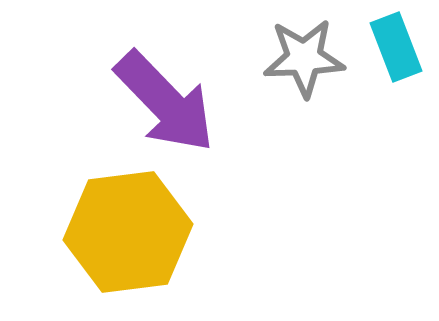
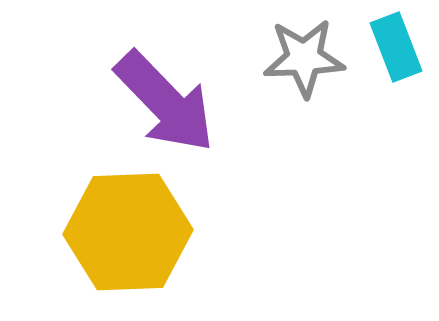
yellow hexagon: rotated 5 degrees clockwise
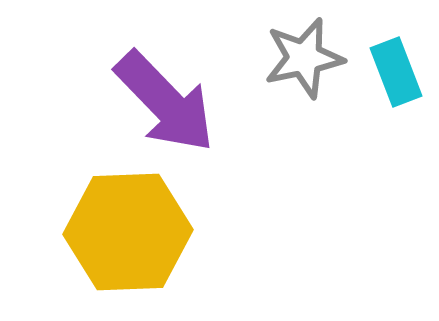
cyan rectangle: moved 25 px down
gray star: rotated 10 degrees counterclockwise
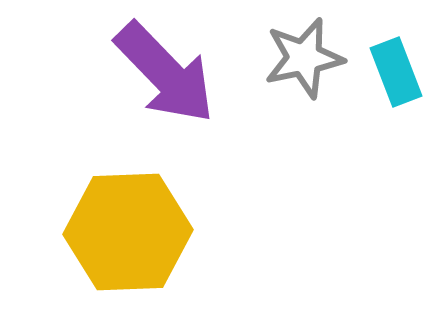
purple arrow: moved 29 px up
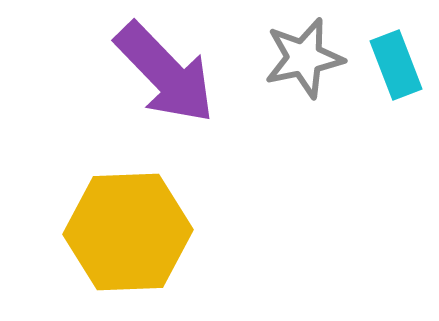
cyan rectangle: moved 7 px up
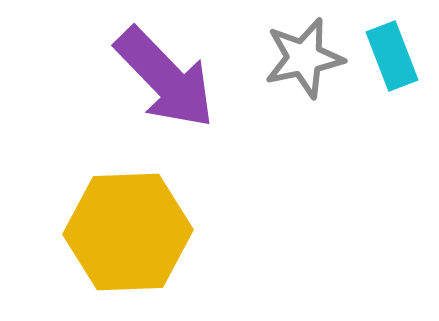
cyan rectangle: moved 4 px left, 9 px up
purple arrow: moved 5 px down
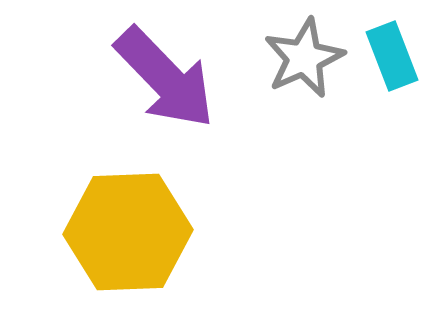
gray star: rotated 12 degrees counterclockwise
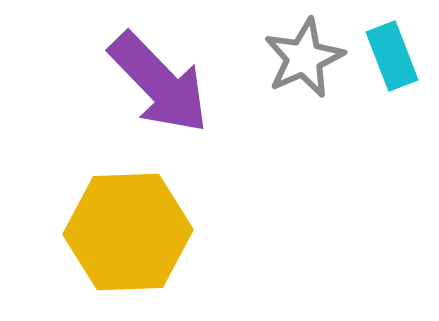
purple arrow: moved 6 px left, 5 px down
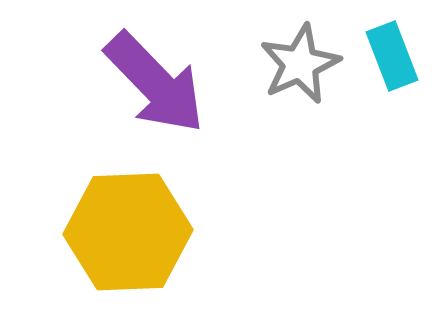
gray star: moved 4 px left, 6 px down
purple arrow: moved 4 px left
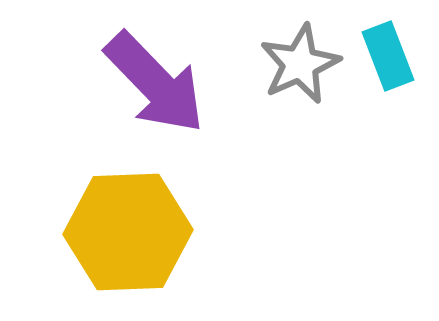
cyan rectangle: moved 4 px left
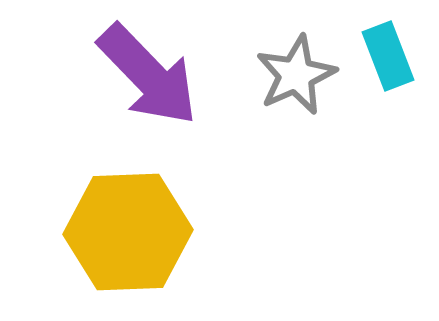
gray star: moved 4 px left, 11 px down
purple arrow: moved 7 px left, 8 px up
